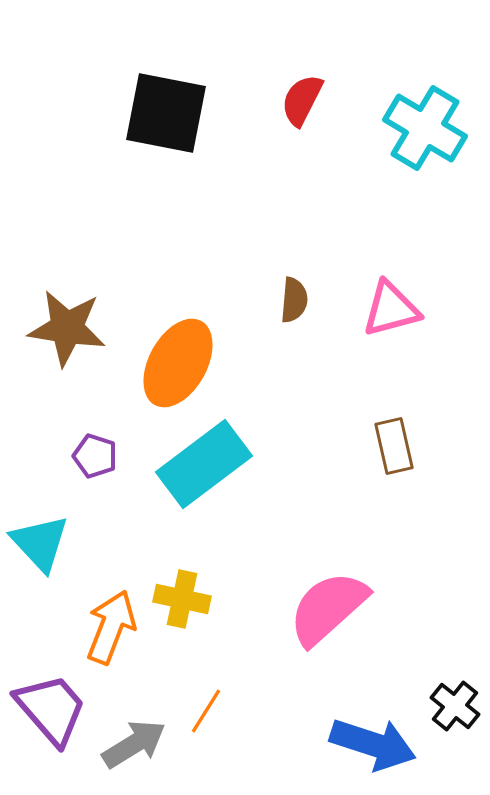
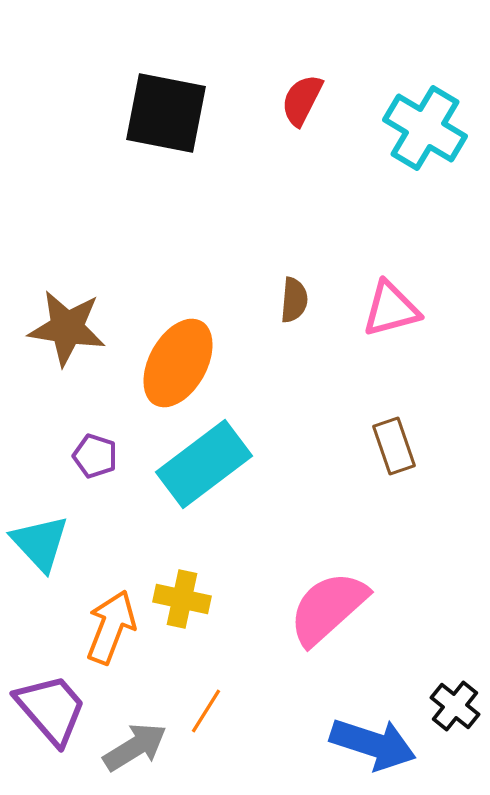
brown rectangle: rotated 6 degrees counterclockwise
gray arrow: moved 1 px right, 3 px down
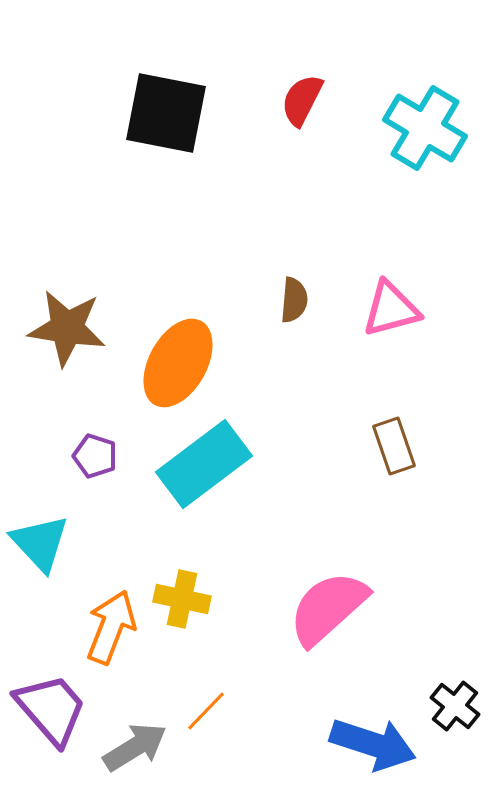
orange line: rotated 12 degrees clockwise
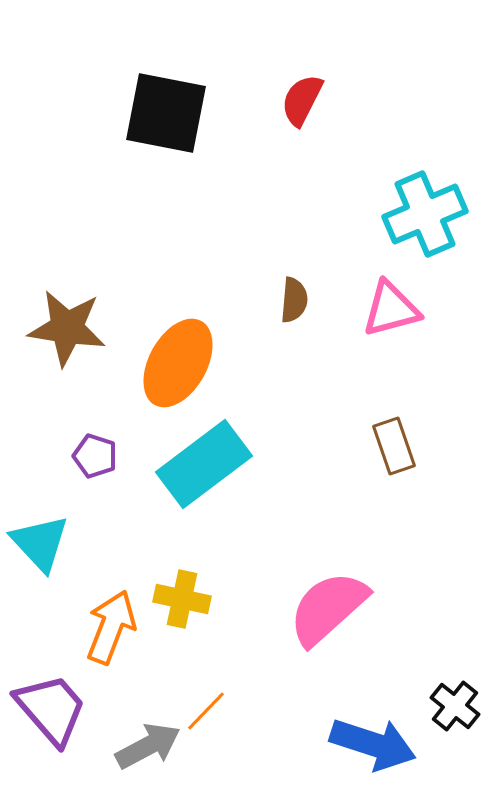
cyan cross: moved 86 px down; rotated 36 degrees clockwise
gray arrow: moved 13 px right, 1 px up; rotated 4 degrees clockwise
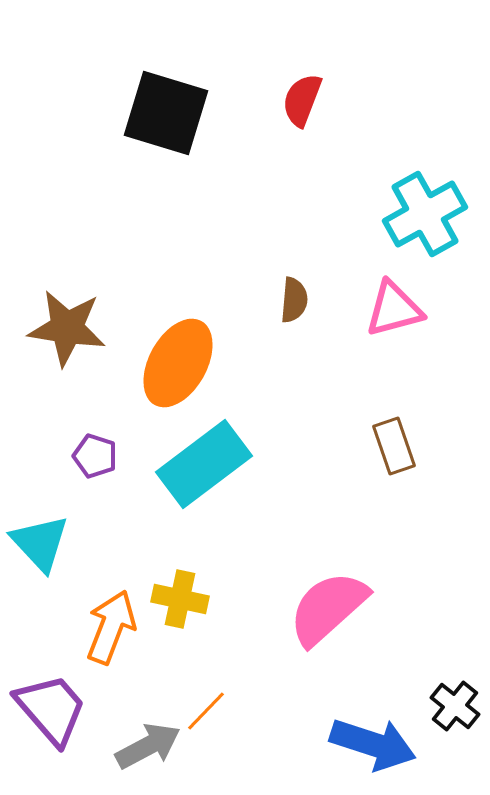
red semicircle: rotated 6 degrees counterclockwise
black square: rotated 6 degrees clockwise
cyan cross: rotated 6 degrees counterclockwise
pink triangle: moved 3 px right
yellow cross: moved 2 px left
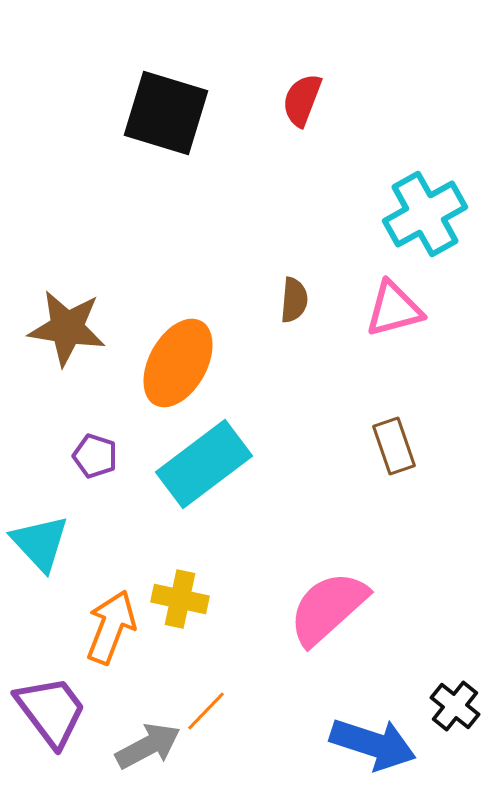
purple trapezoid: moved 2 px down; rotated 4 degrees clockwise
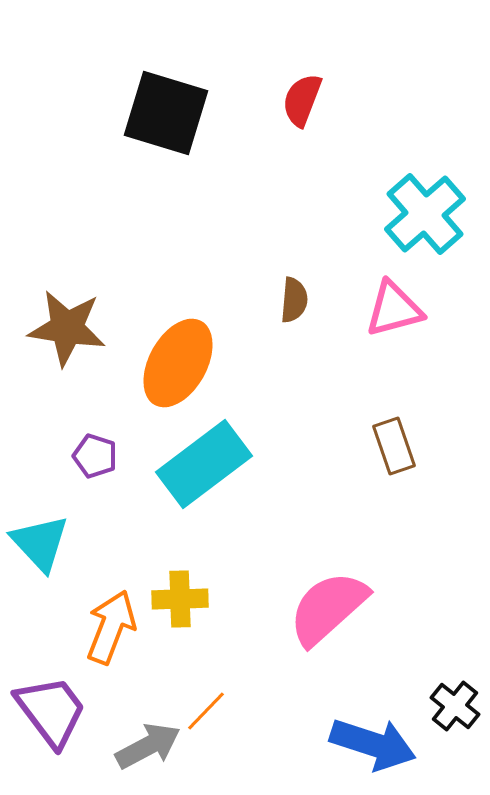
cyan cross: rotated 12 degrees counterclockwise
yellow cross: rotated 14 degrees counterclockwise
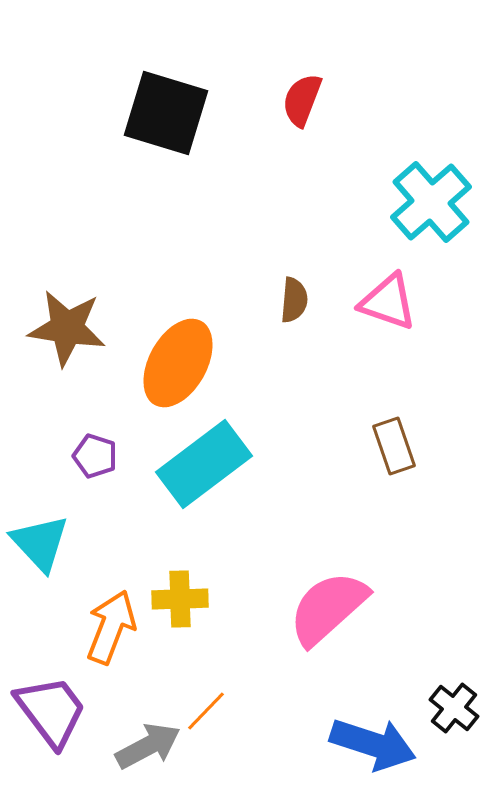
cyan cross: moved 6 px right, 12 px up
pink triangle: moved 6 px left, 7 px up; rotated 34 degrees clockwise
black cross: moved 1 px left, 2 px down
